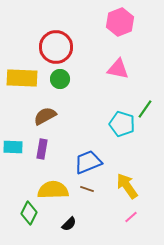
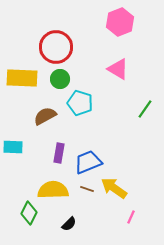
pink triangle: rotated 20 degrees clockwise
cyan pentagon: moved 42 px left, 21 px up
purple rectangle: moved 17 px right, 4 px down
yellow arrow: moved 13 px left, 2 px down; rotated 20 degrees counterclockwise
pink line: rotated 24 degrees counterclockwise
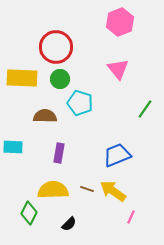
pink triangle: rotated 20 degrees clockwise
brown semicircle: rotated 30 degrees clockwise
blue trapezoid: moved 29 px right, 7 px up
yellow arrow: moved 1 px left, 3 px down
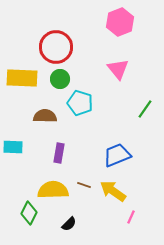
brown line: moved 3 px left, 4 px up
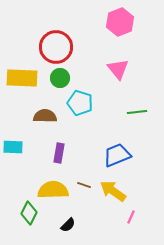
green circle: moved 1 px up
green line: moved 8 px left, 3 px down; rotated 48 degrees clockwise
black semicircle: moved 1 px left, 1 px down
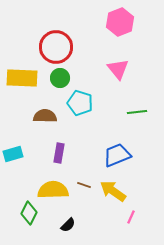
cyan rectangle: moved 7 px down; rotated 18 degrees counterclockwise
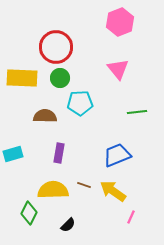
cyan pentagon: rotated 20 degrees counterclockwise
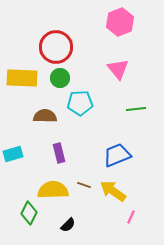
green line: moved 1 px left, 3 px up
purple rectangle: rotated 24 degrees counterclockwise
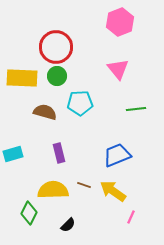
green circle: moved 3 px left, 2 px up
brown semicircle: moved 4 px up; rotated 15 degrees clockwise
